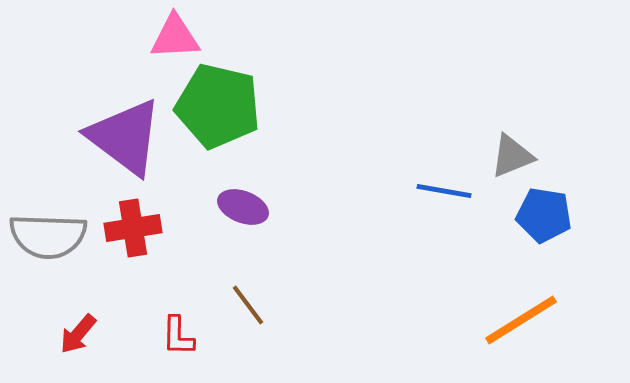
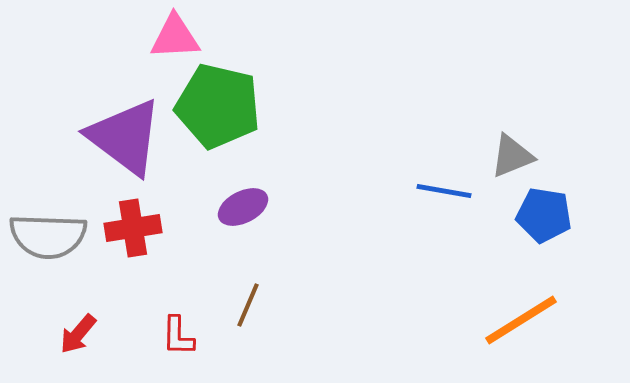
purple ellipse: rotated 48 degrees counterclockwise
brown line: rotated 60 degrees clockwise
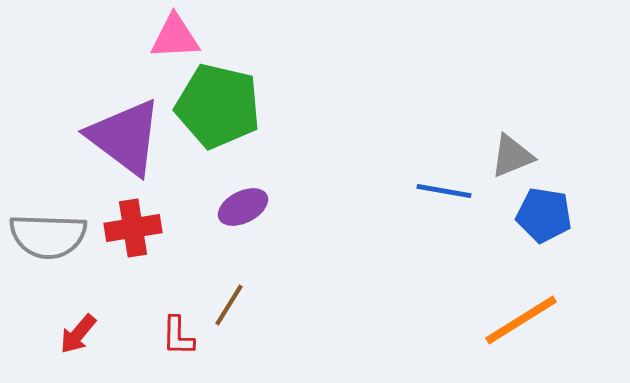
brown line: moved 19 px left; rotated 9 degrees clockwise
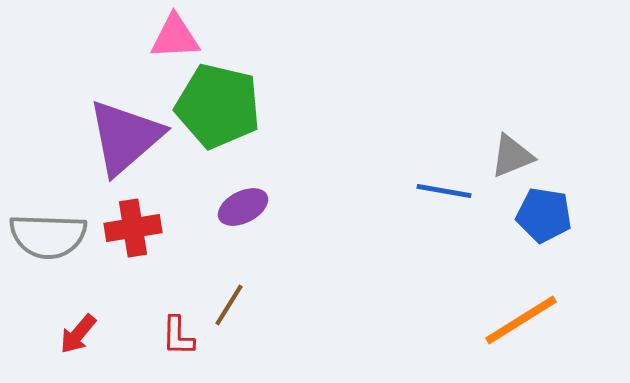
purple triangle: rotated 42 degrees clockwise
